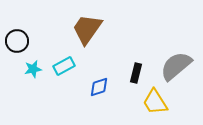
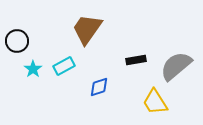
cyan star: rotated 24 degrees counterclockwise
black rectangle: moved 13 px up; rotated 66 degrees clockwise
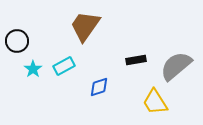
brown trapezoid: moved 2 px left, 3 px up
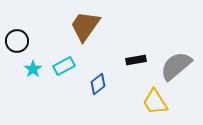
blue diamond: moved 1 px left, 3 px up; rotated 20 degrees counterclockwise
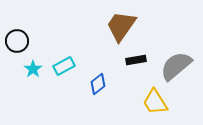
brown trapezoid: moved 36 px right
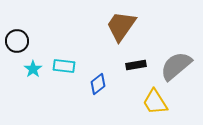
black rectangle: moved 5 px down
cyan rectangle: rotated 35 degrees clockwise
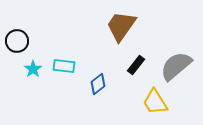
black rectangle: rotated 42 degrees counterclockwise
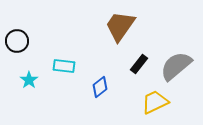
brown trapezoid: moved 1 px left
black rectangle: moved 3 px right, 1 px up
cyan star: moved 4 px left, 11 px down
blue diamond: moved 2 px right, 3 px down
yellow trapezoid: rotated 96 degrees clockwise
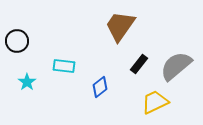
cyan star: moved 2 px left, 2 px down
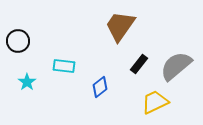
black circle: moved 1 px right
